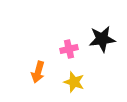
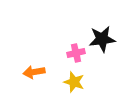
pink cross: moved 7 px right, 4 px down
orange arrow: moved 4 px left; rotated 65 degrees clockwise
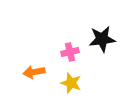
pink cross: moved 6 px left, 1 px up
yellow star: moved 3 px left, 1 px down
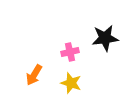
black star: moved 3 px right, 1 px up
orange arrow: moved 3 px down; rotated 50 degrees counterclockwise
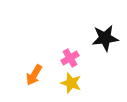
pink cross: moved 6 px down; rotated 18 degrees counterclockwise
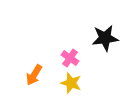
pink cross: rotated 24 degrees counterclockwise
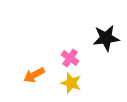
black star: moved 1 px right
orange arrow: rotated 30 degrees clockwise
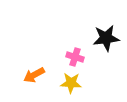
pink cross: moved 5 px right, 1 px up; rotated 18 degrees counterclockwise
yellow star: rotated 15 degrees counterclockwise
